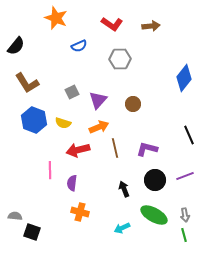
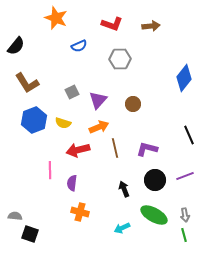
red L-shape: rotated 15 degrees counterclockwise
blue hexagon: rotated 20 degrees clockwise
black square: moved 2 px left, 2 px down
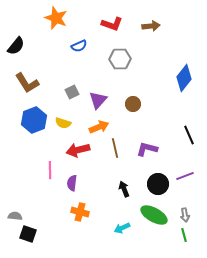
black circle: moved 3 px right, 4 px down
black square: moved 2 px left
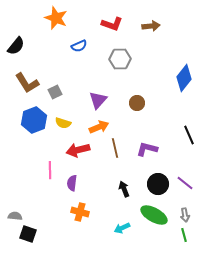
gray square: moved 17 px left
brown circle: moved 4 px right, 1 px up
purple line: moved 7 px down; rotated 60 degrees clockwise
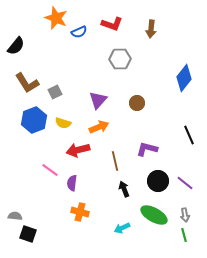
brown arrow: moved 3 px down; rotated 102 degrees clockwise
blue semicircle: moved 14 px up
brown line: moved 13 px down
pink line: rotated 54 degrees counterclockwise
black circle: moved 3 px up
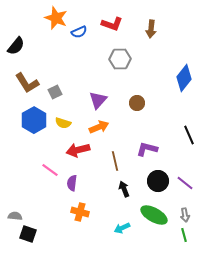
blue hexagon: rotated 10 degrees counterclockwise
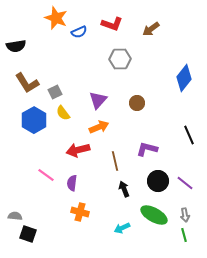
brown arrow: rotated 48 degrees clockwise
black semicircle: rotated 42 degrees clockwise
yellow semicircle: moved 10 px up; rotated 35 degrees clockwise
pink line: moved 4 px left, 5 px down
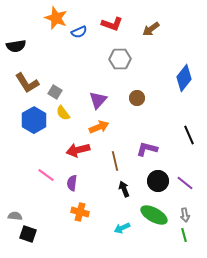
gray square: rotated 32 degrees counterclockwise
brown circle: moved 5 px up
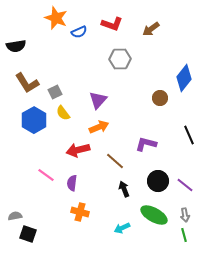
gray square: rotated 32 degrees clockwise
brown circle: moved 23 px right
purple L-shape: moved 1 px left, 5 px up
brown line: rotated 36 degrees counterclockwise
purple line: moved 2 px down
gray semicircle: rotated 16 degrees counterclockwise
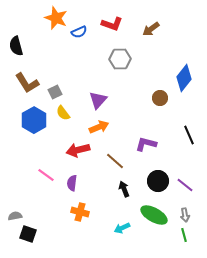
black semicircle: rotated 84 degrees clockwise
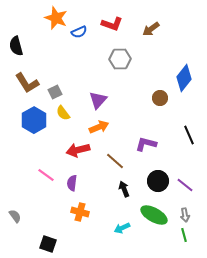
gray semicircle: rotated 64 degrees clockwise
black square: moved 20 px right, 10 px down
